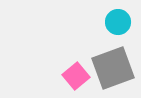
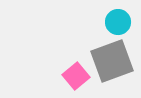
gray square: moved 1 px left, 7 px up
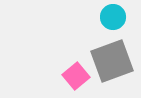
cyan circle: moved 5 px left, 5 px up
